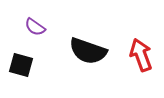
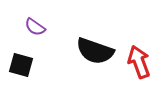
black semicircle: moved 7 px right
red arrow: moved 2 px left, 7 px down
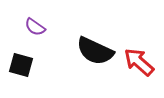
black semicircle: rotated 6 degrees clockwise
red arrow: rotated 28 degrees counterclockwise
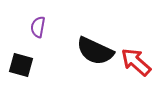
purple semicircle: moved 3 px right; rotated 65 degrees clockwise
red arrow: moved 3 px left
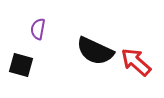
purple semicircle: moved 2 px down
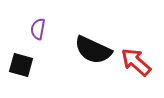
black semicircle: moved 2 px left, 1 px up
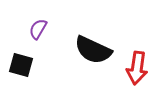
purple semicircle: rotated 20 degrees clockwise
red arrow: moved 1 px right, 6 px down; rotated 124 degrees counterclockwise
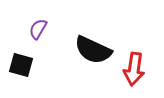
red arrow: moved 3 px left, 1 px down
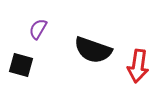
black semicircle: rotated 6 degrees counterclockwise
red arrow: moved 4 px right, 3 px up
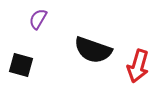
purple semicircle: moved 10 px up
red arrow: rotated 8 degrees clockwise
